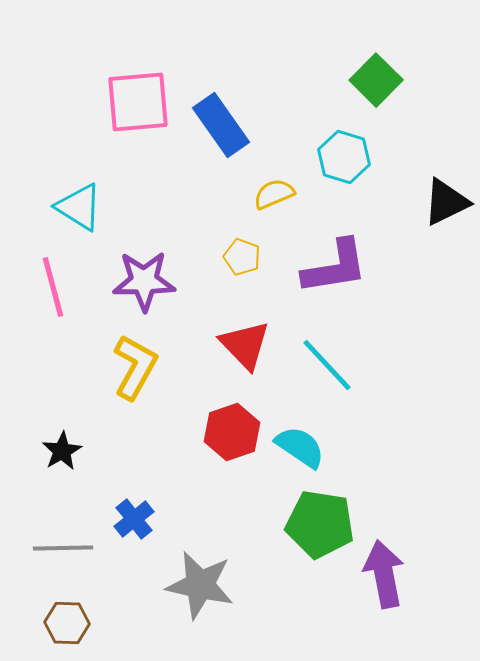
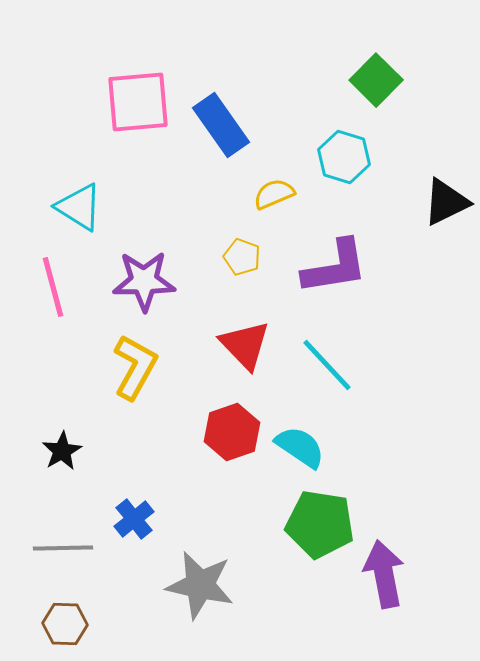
brown hexagon: moved 2 px left, 1 px down
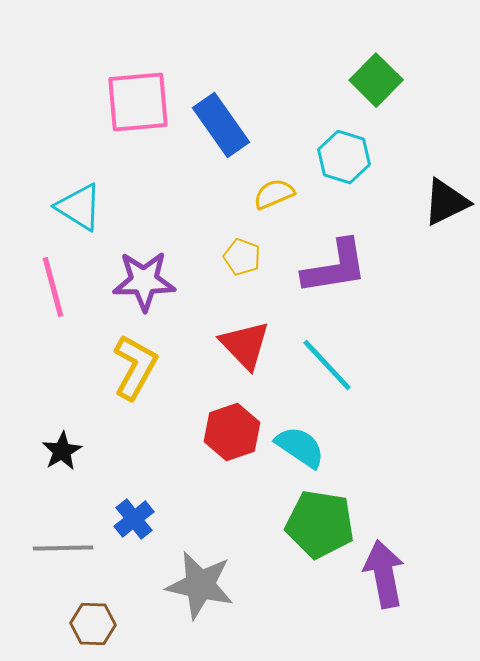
brown hexagon: moved 28 px right
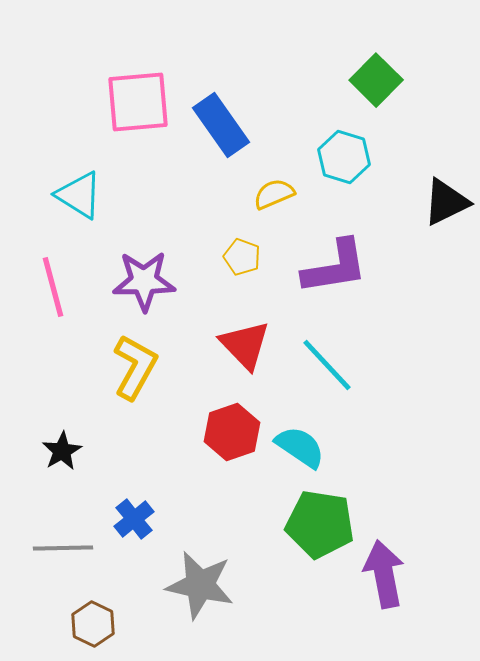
cyan triangle: moved 12 px up
brown hexagon: rotated 24 degrees clockwise
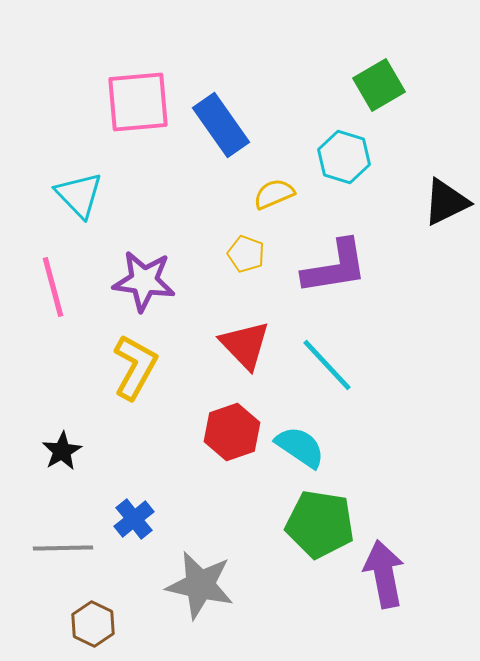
green square: moved 3 px right, 5 px down; rotated 15 degrees clockwise
cyan triangle: rotated 14 degrees clockwise
yellow pentagon: moved 4 px right, 3 px up
purple star: rotated 8 degrees clockwise
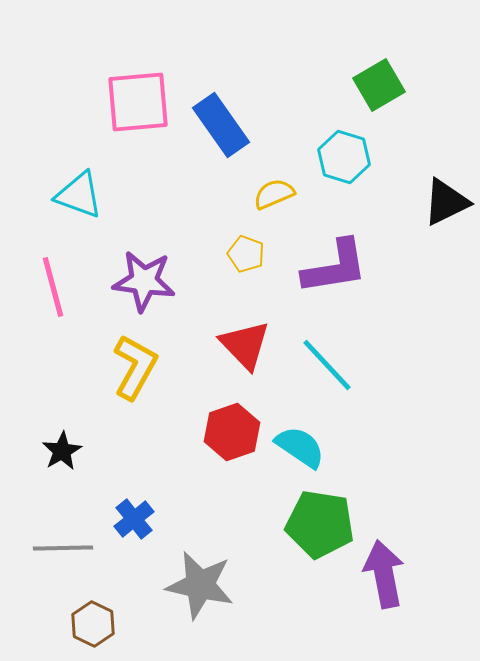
cyan triangle: rotated 26 degrees counterclockwise
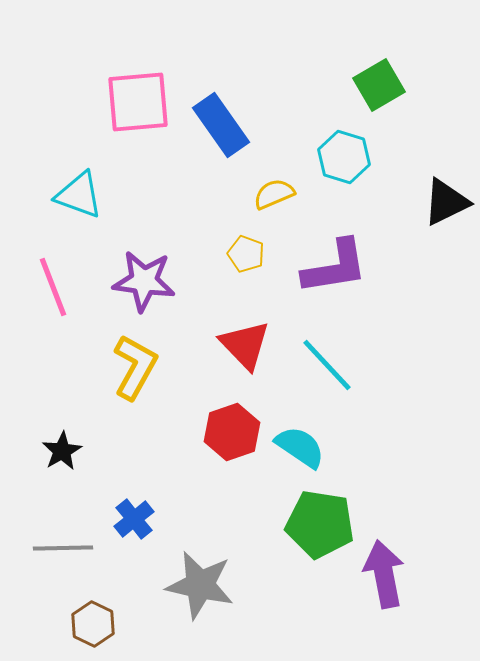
pink line: rotated 6 degrees counterclockwise
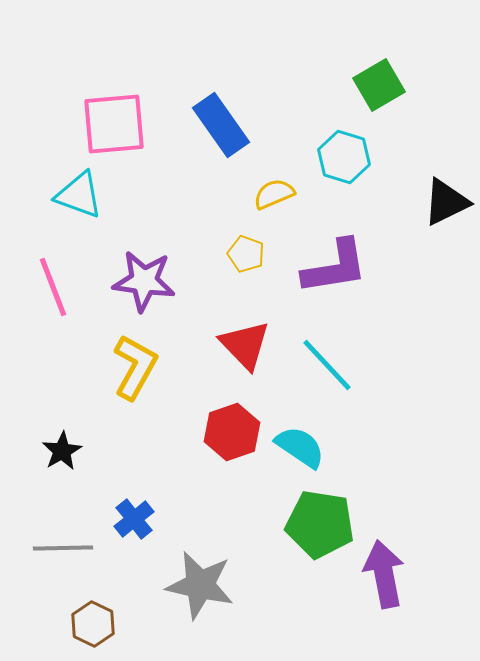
pink square: moved 24 px left, 22 px down
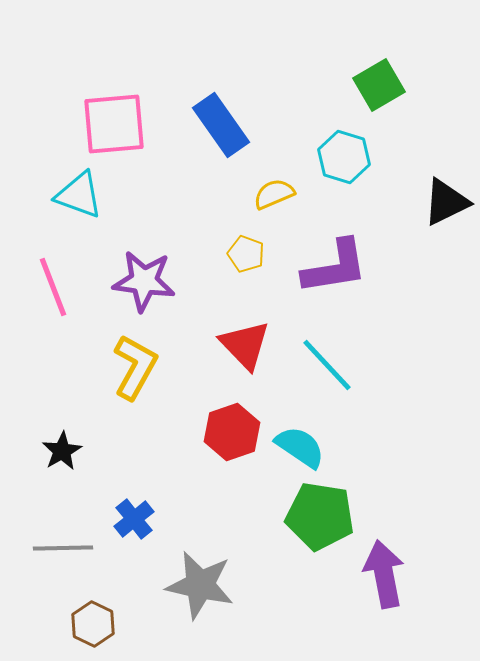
green pentagon: moved 8 px up
